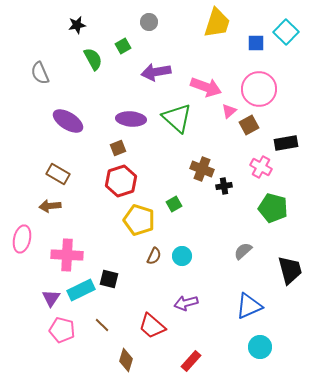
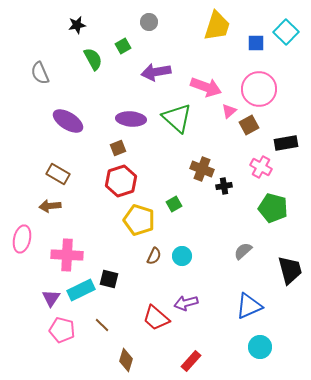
yellow trapezoid at (217, 23): moved 3 px down
red trapezoid at (152, 326): moved 4 px right, 8 px up
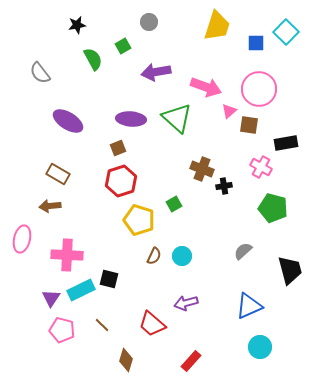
gray semicircle at (40, 73): rotated 15 degrees counterclockwise
brown square at (249, 125): rotated 36 degrees clockwise
red trapezoid at (156, 318): moved 4 px left, 6 px down
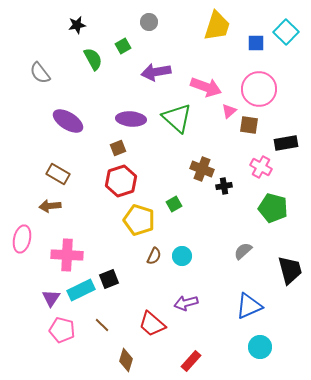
black square at (109, 279): rotated 36 degrees counterclockwise
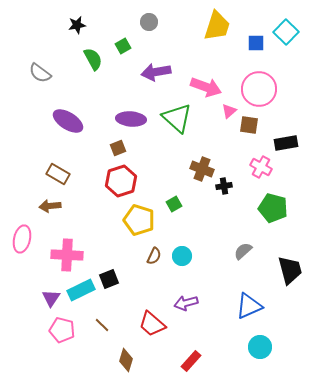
gray semicircle at (40, 73): rotated 15 degrees counterclockwise
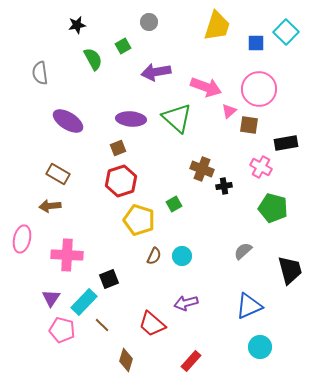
gray semicircle at (40, 73): rotated 45 degrees clockwise
cyan rectangle at (81, 290): moved 3 px right, 12 px down; rotated 20 degrees counterclockwise
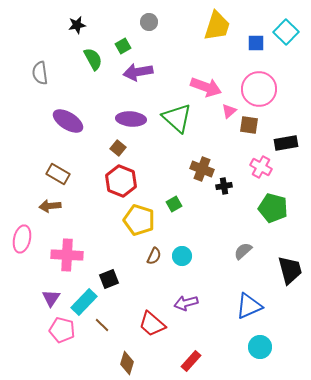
purple arrow at (156, 72): moved 18 px left
brown square at (118, 148): rotated 28 degrees counterclockwise
red hexagon at (121, 181): rotated 20 degrees counterclockwise
brown diamond at (126, 360): moved 1 px right, 3 px down
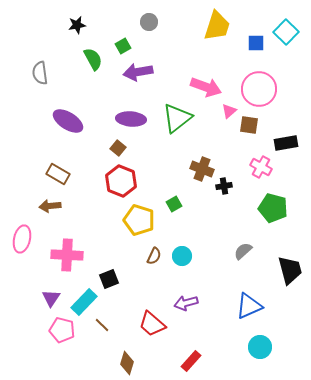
green triangle at (177, 118): rotated 40 degrees clockwise
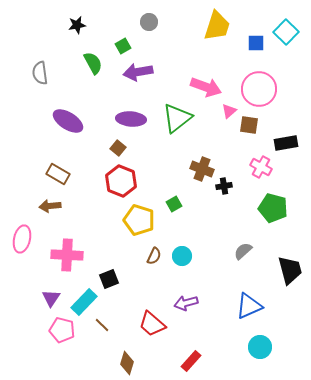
green semicircle at (93, 59): moved 4 px down
